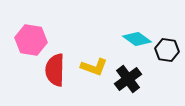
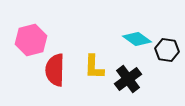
pink hexagon: rotated 24 degrees counterclockwise
yellow L-shape: rotated 72 degrees clockwise
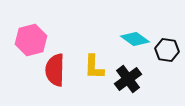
cyan diamond: moved 2 px left
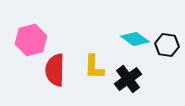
black hexagon: moved 5 px up
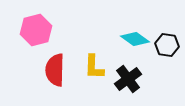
pink hexagon: moved 5 px right, 10 px up
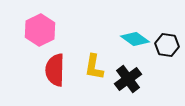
pink hexagon: moved 4 px right; rotated 12 degrees counterclockwise
yellow L-shape: rotated 8 degrees clockwise
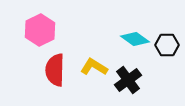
black hexagon: rotated 10 degrees counterclockwise
yellow L-shape: rotated 112 degrees clockwise
black cross: moved 1 px down
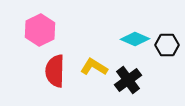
cyan diamond: rotated 12 degrees counterclockwise
red semicircle: moved 1 px down
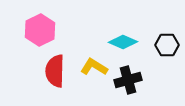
cyan diamond: moved 12 px left, 3 px down
black cross: rotated 20 degrees clockwise
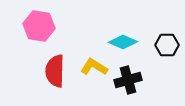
pink hexagon: moved 1 px left, 4 px up; rotated 24 degrees counterclockwise
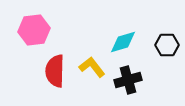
pink hexagon: moved 5 px left, 4 px down; rotated 16 degrees counterclockwise
cyan diamond: rotated 40 degrees counterclockwise
yellow L-shape: moved 2 px left; rotated 20 degrees clockwise
